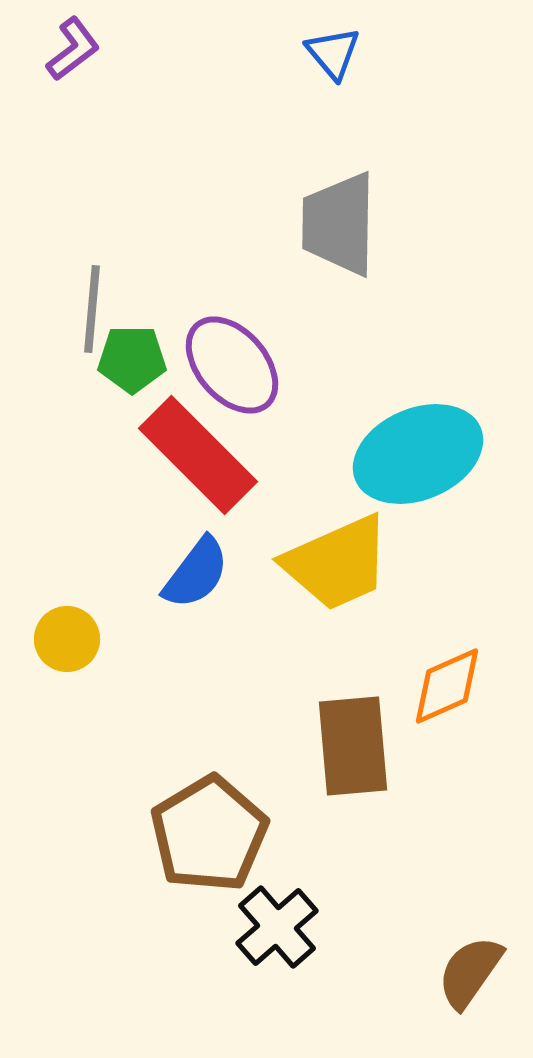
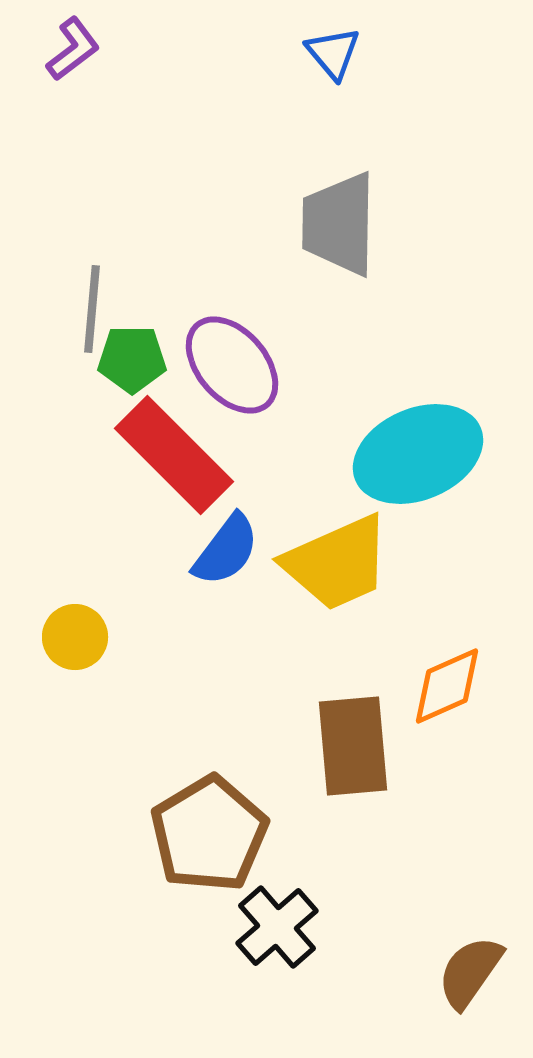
red rectangle: moved 24 px left
blue semicircle: moved 30 px right, 23 px up
yellow circle: moved 8 px right, 2 px up
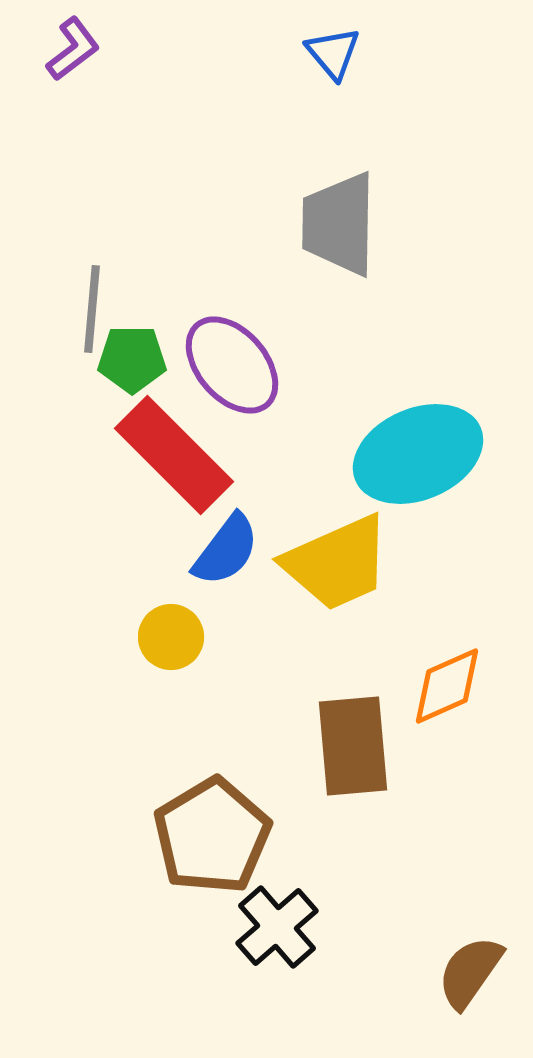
yellow circle: moved 96 px right
brown pentagon: moved 3 px right, 2 px down
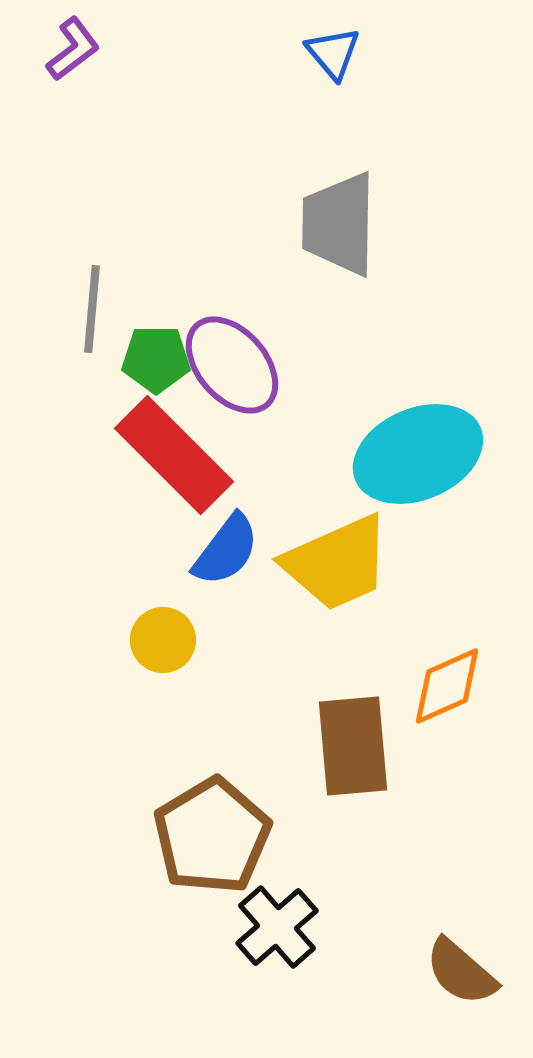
green pentagon: moved 24 px right
yellow circle: moved 8 px left, 3 px down
brown semicircle: moved 9 px left; rotated 84 degrees counterclockwise
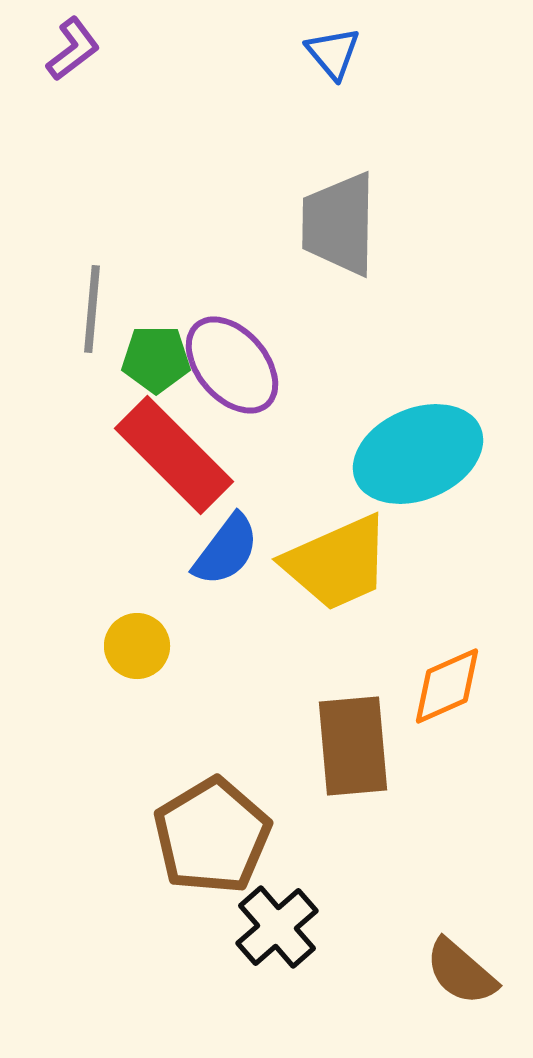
yellow circle: moved 26 px left, 6 px down
